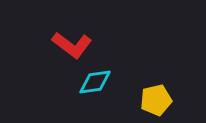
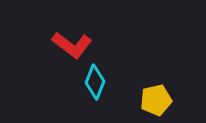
cyan diamond: rotated 60 degrees counterclockwise
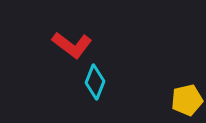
yellow pentagon: moved 31 px right
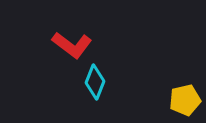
yellow pentagon: moved 2 px left
